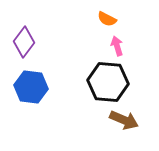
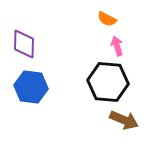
purple diamond: moved 2 px down; rotated 36 degrees counterclockwise
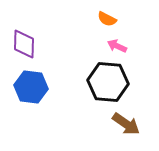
pink arrow: rotated 48 degrees counterclockwise
brown arrow: moved 2 px right, 4 px down; rotated 12 degrees clockwise
